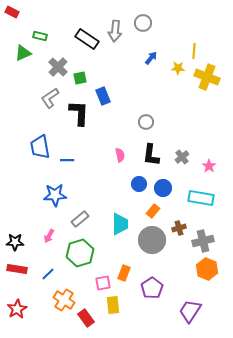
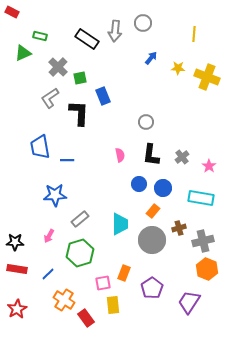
yellow line at (194, 51): moved 17 px up
purple trapezoid at (190, 311): moved 1 px left, 9 px up
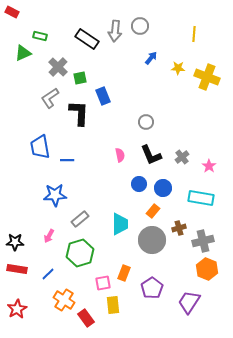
gray circle at (143, 23): moved 3 px left, 3 px down
black L-shape at (151, 155): rotated 30 degrees counterclockwise
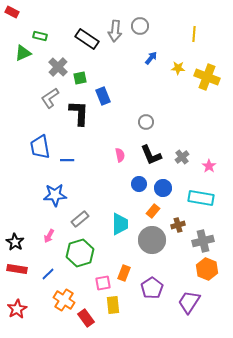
brown cross at (179, 228): moved 1 px left, 3 px up
black star at (15, 242): rotated 30 degrees clockwise
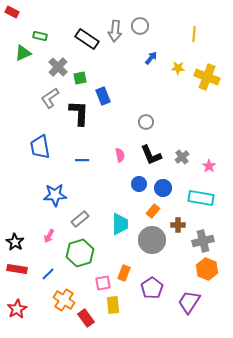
blue line at (67, 160): moved 15 px right
brown cross at (178, 225): rotated 16 degrees clockwise
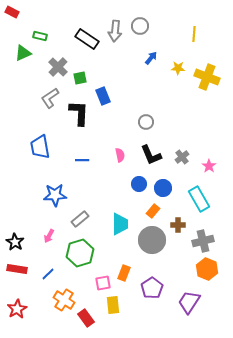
cyan rectangle at (201, 198): moved 2 px left, 1 px down; rotated 50 degrees clockwise
